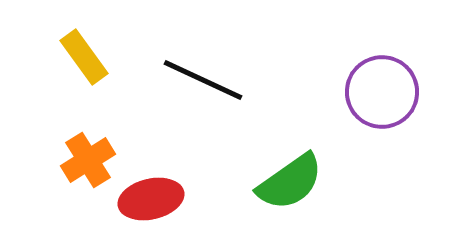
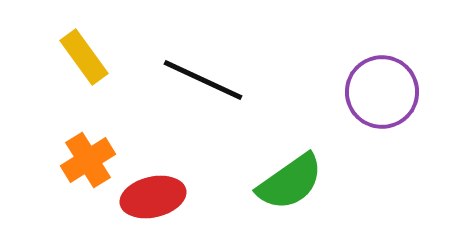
red ellipse: moved 2 px right, 2 px up
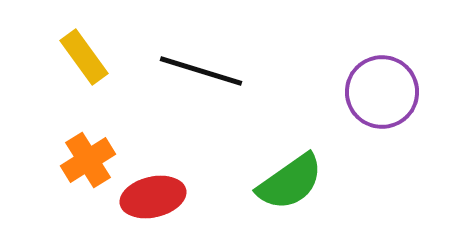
black line: moved 2 px left, 9 px up; rotated 8 degrees counterclockwise
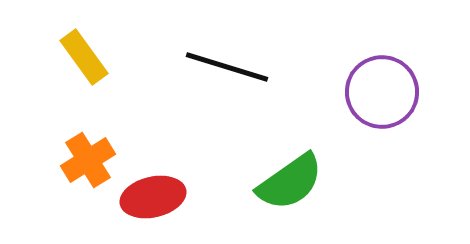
black line: moved 26 px right, 4 px up
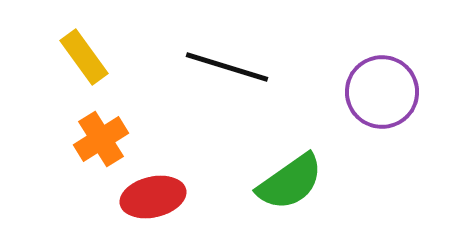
orange cross: moved 13 px right, 21 px up
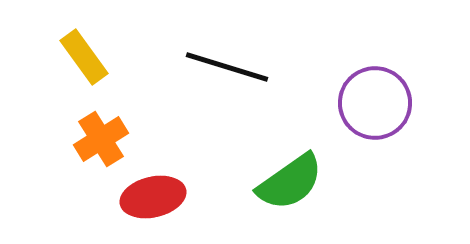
purple circle: moved 7 px left, 11 px down
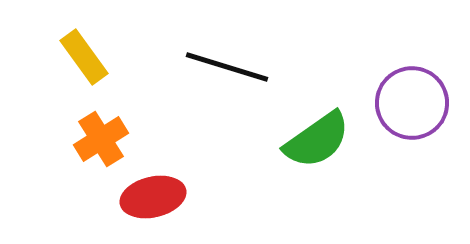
purple circle: moved 37 px right
green semicircle: moved 27 px right, 42 px up
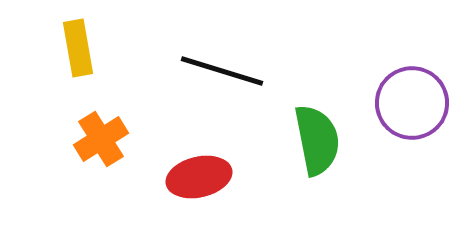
yellow rectangle: moved 6 px left, 9 px up; rotated 26 degrees clockwise
black line: moved 5 px left, 4 px down
green semicircle: rotated 66 degrees counterclockwise
red ellipse: moved 46 px right, 20 px up
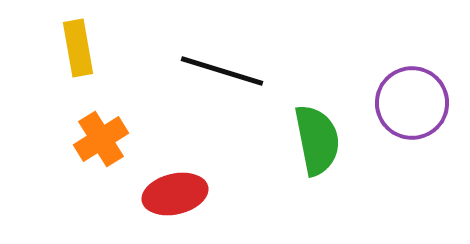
red ellipse: moved 24 px left, 17 px down
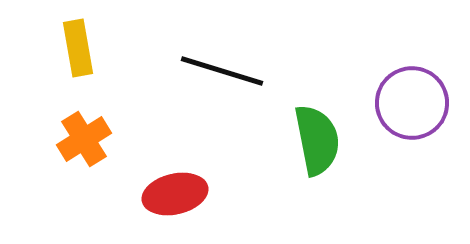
orange cross: moved 17 px left
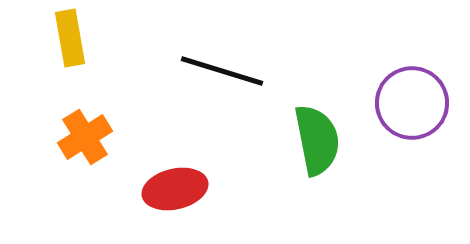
yellow rectangle: moved 8 px left, 10 px up
orange cross: moved 1 px right, 2 px up
red ellipse: moved 5 px up
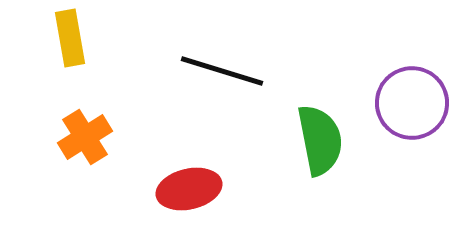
green semicircle: moved 3 px right
red ellipse: moved 14 px right
